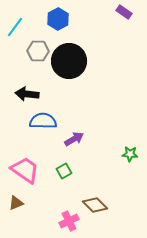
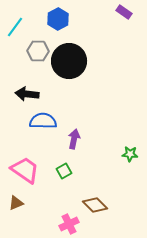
purple arrow: rotated 48 degrees counterclockwise
pink cross: moved 3 px down
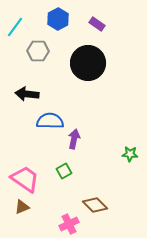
purple rectangle: moved 27 px left, 12 px down
black circle: moved 19 px right, 2 px down
blue semicircle: moved 7 px right
pink trapezoid: moved 9 px down
brown triangle: moved 6 px right, 4 px down
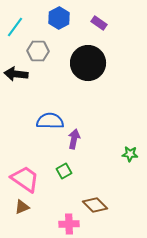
blue hexagon: moved 1 px right, 1 px up
purple rectangle: moved 2 px right, 1 px up
black arrow: moved 11 px left, 20 px up
pink cross: rotated 24 degrees clockwise
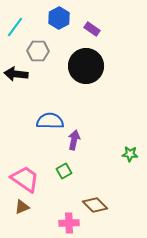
purple rectangle: moved 7 px left, 6 px down
black circle: moved 2 px left, 3 px down
purple arrow: moved 1 px down
pink cross: moved 1 px up
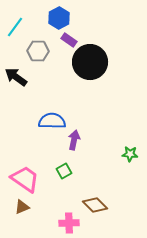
purple rectangle: moved 23 px left, 11 px down
black circle: moved 4 px right, 4 px up
black arrow: moved 3 px down; rotated 30 degrees clockwise
blue semicircle: moved 2 px right
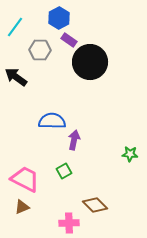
gray hexagon: moved 2 px right, 1 px up
pink trapezoid: rotated 8 degrees counterclockwise
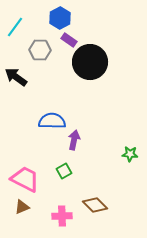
blue hexagon: moved 1 px right
pink cross: moved 7 px left, 7 px up
